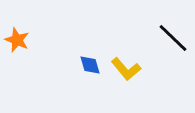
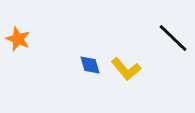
orange star: moved 1 px right, 1 px up
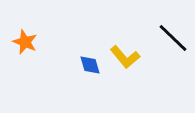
orange star: moved 7 px right, 3 px down
yellow L-shape: moved 1 px left, 12 px up
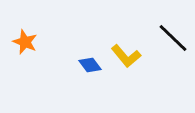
yellow L-shape: moved 1 px right, 1 px up
blue diamond: rotated 20 degrees counterclockwise
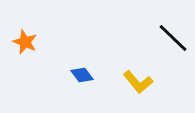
yellow L-shape: moved 12 px right, 26 px down
blue diamond: moved 8 px left, 10 px down
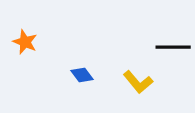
black line: moved 9 px down; rotated 44 degrees counterclockwise
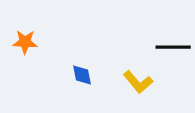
orange star: rotated 20 degrees counterclockwise
blue diamond: rotated 25 degrees clockwise
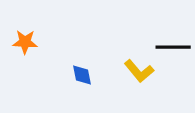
yellow L-shape: moved 1 px right, 11 px up
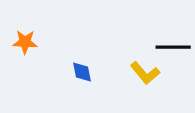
yellow L-shape: moved 6 px right, 2 px down
blue diamond: moved 3 px up
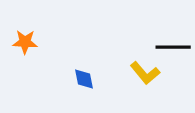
blue diamond: moved 2 px right, 7 px down
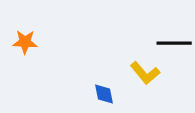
black line: moved 1 px right, 4 px up
blue diamond: moved 20 px right, 15 px down
